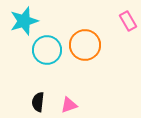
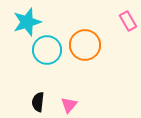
cyan star: moved 3 px right, 1 px down
pink triangle: rotated 30 degrees counterclockwise
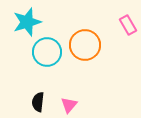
pink rectangle: moved 4 px down
cyan circle: moved 2 px down
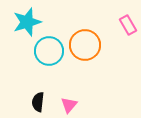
cyan circle: moved 2 px right, 1 px up
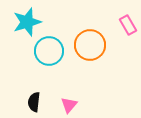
orange circle: moved 5 px right
black semicircle: moved 4 px left
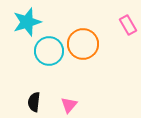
orange circle: moved 7 px left, 1 px up
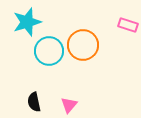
pink rectangle: rotated 42 degrees counterclockwise
orange circle: moved 1 px down
black semicircle: rotated 18 degrees counterclockwise
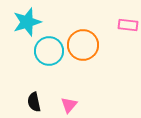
pink rectangle: rotated 12 degrees counterclockwise
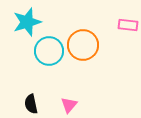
black semicircle: moved 3 px left, 2 px down
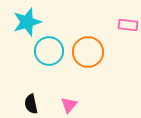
orange circle: moved 5 px right, 7 px down
